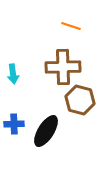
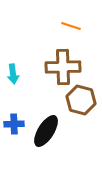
brown hexagon: moved 1 px right
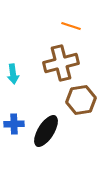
brown cross: moved 2 px left, 4 px up; rotated 12 degrees counterclockwise
brown hexagon: rotated 24 degrees counterclockwise
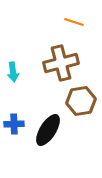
orange line: moved 3 px right, 4 px up
cyan arrow: moved 2 px up
brown hexagon: moved 1 px down
black ellipse: moved 2 px right, 1 px up
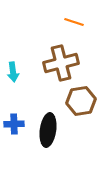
black ellipse: rotated 24 degrees counterclockwise
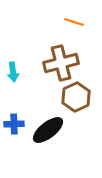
brown hexagon: moved 5 px left, 4 px up; rotated 16 degrees counterclockwise
black ellipse: rotated 44 degrees clockwise
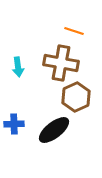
orange line: moved 9 px down
brown cross: rotated 24 degrees clockwise
cyan arrow: moved 5 px right, 5 px up
black ellipse: moved 6 px right
